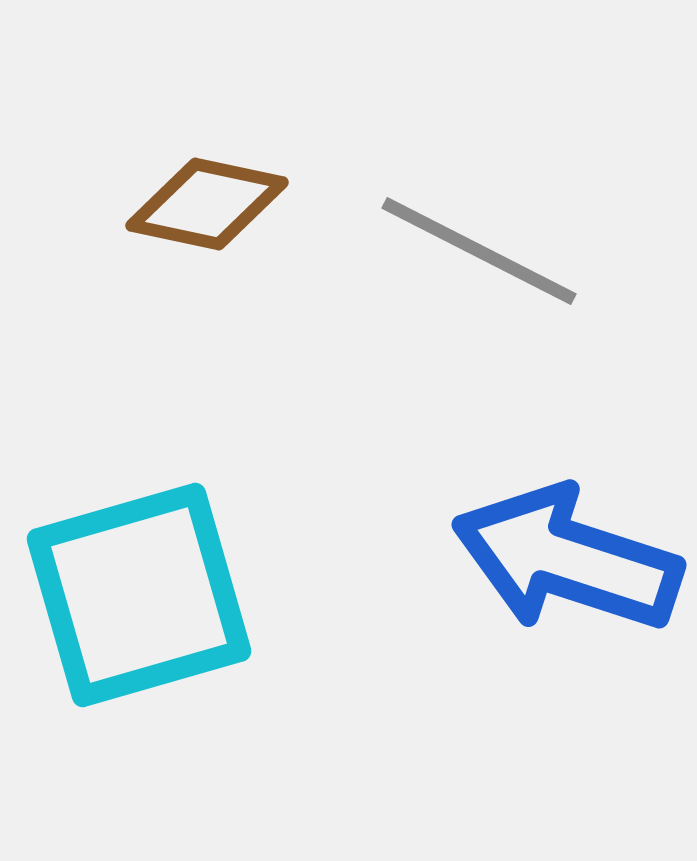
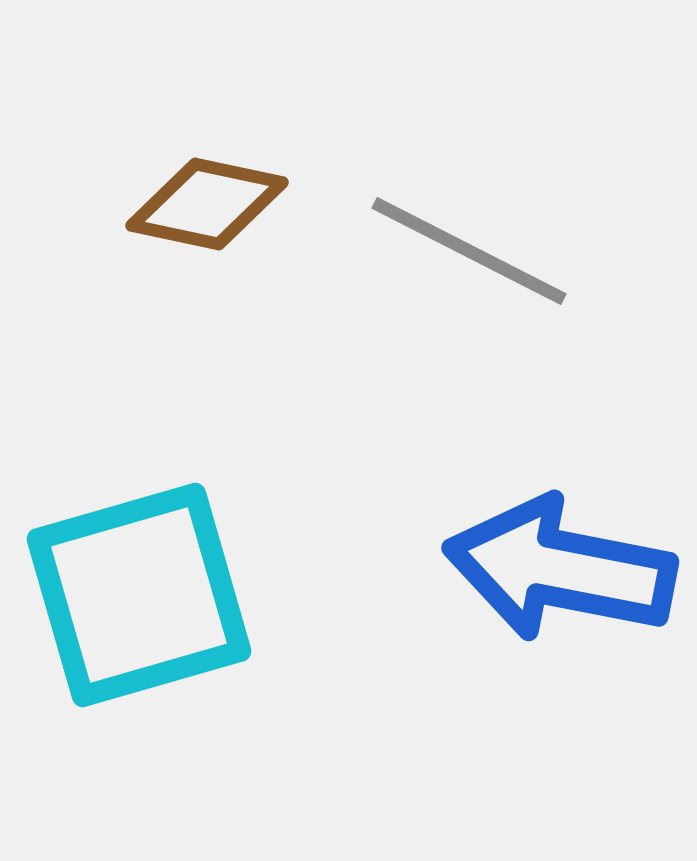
gray line: moved 10 px left
blue arrow: moved 7 px left, 10 px down; rotated 7 degrees counterclockwise
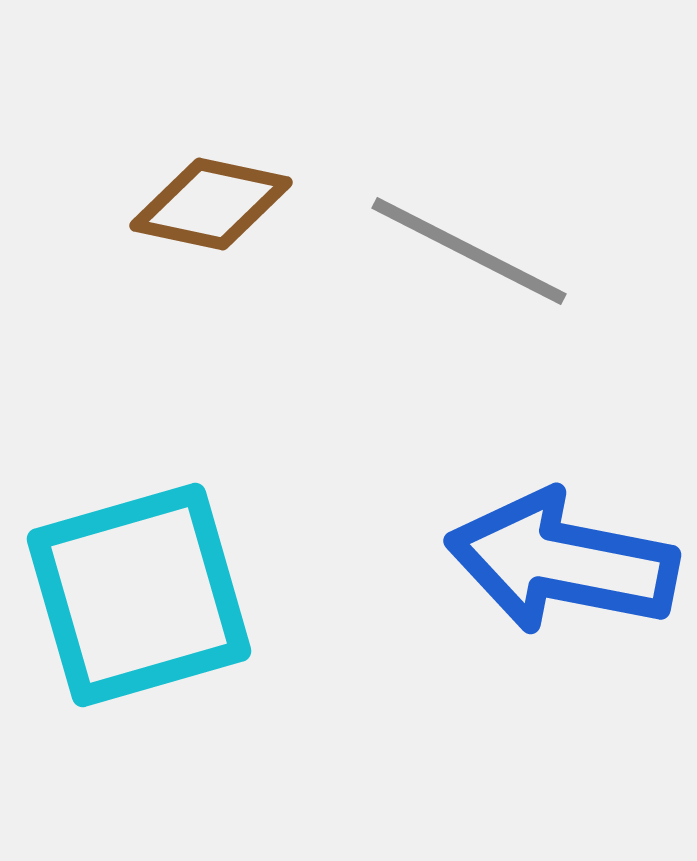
brown diamond: moved 4 px right
blue arrow: moved 2 px right, 7 px up
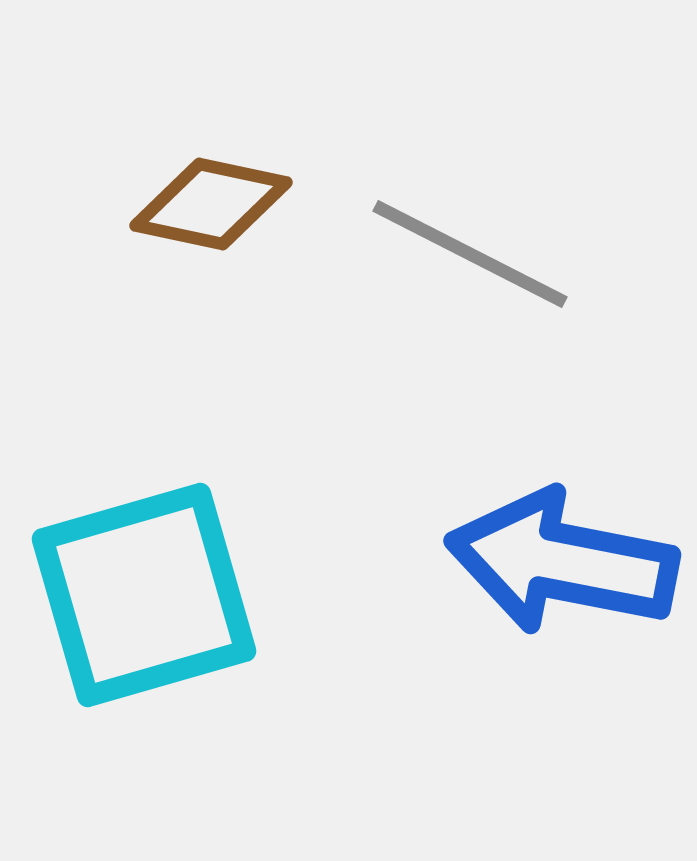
gray line: moved 1 px right, 3 px down
cyan square: moved 5 px right
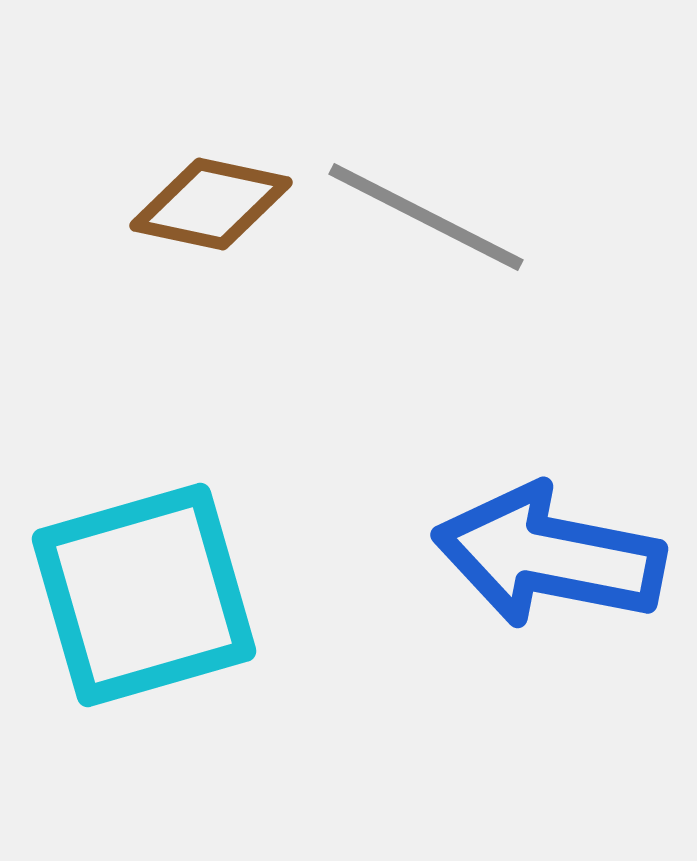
gray line: moved 44 px left, 37 px up
blue arrow: moved 13 px left, 6 px up
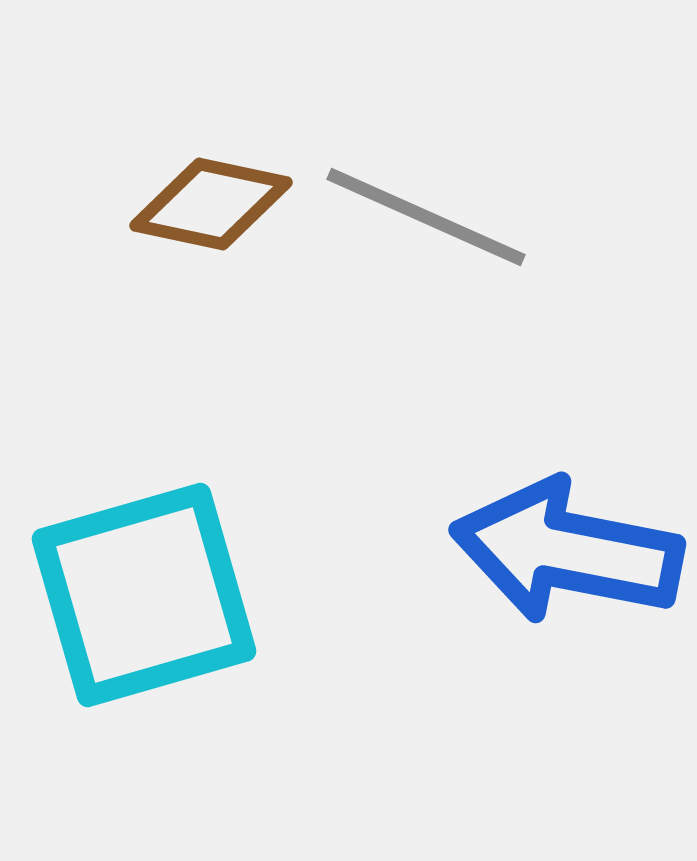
gray line: rotated 3 degrees counterclockwise
blue arrow: moved 18 px right, 5 px up
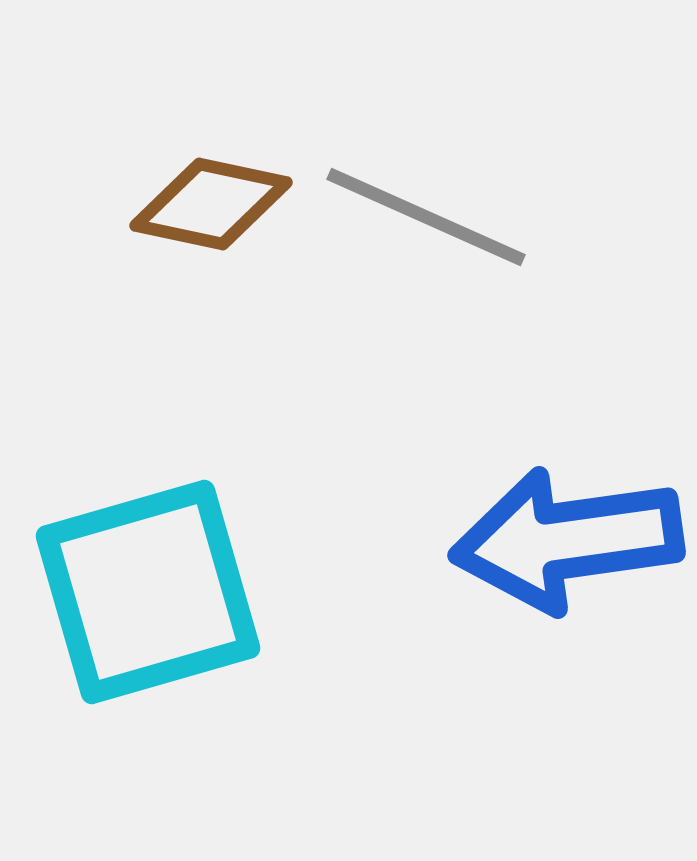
blue arrow: moved 11 px up; rotated 19 degrees counterclockwise
cyan square: moved 4 px right, 3 px up
